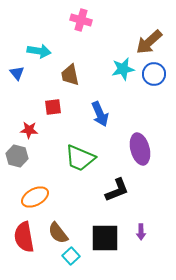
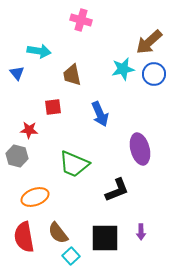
brown trapezoid: moved 2 px right
green trapezoid: moved 6 px left, 6 px down
orange ellipse: rotated 8 degrees clockwise
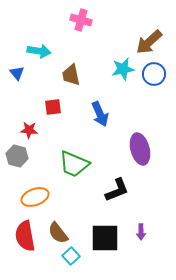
brown trapezoid: moved 1 px left
red semicircle: moved 1 px right, 1 px up
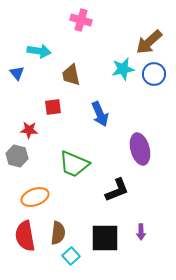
brown semicircle: rotated 135 degrees counterclockwise
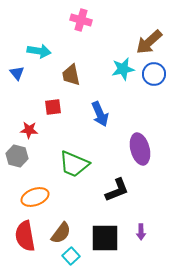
brown semicircle: moved 3 px right; rotated 30 degrees clockwise
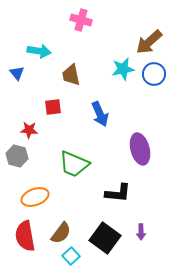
black L-shape: moved 1 px right, 3 px down; rotated 28 degrees clockwise
black square: rotated 36 degrees clockwise
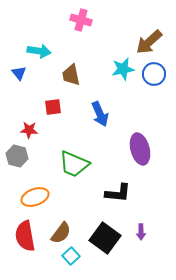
blue triangle: moved 2 px right
